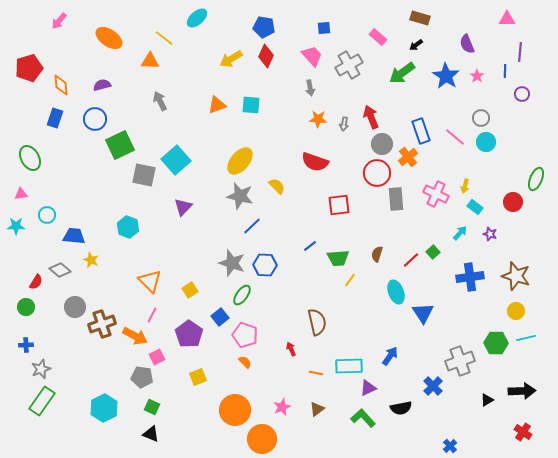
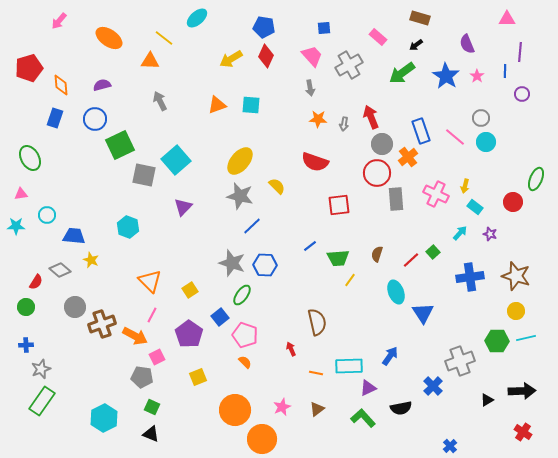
green hexagon at (496, 343): moved 1 px right, 2 px up
cyan hexagon at (104, 408): moved 10 px down
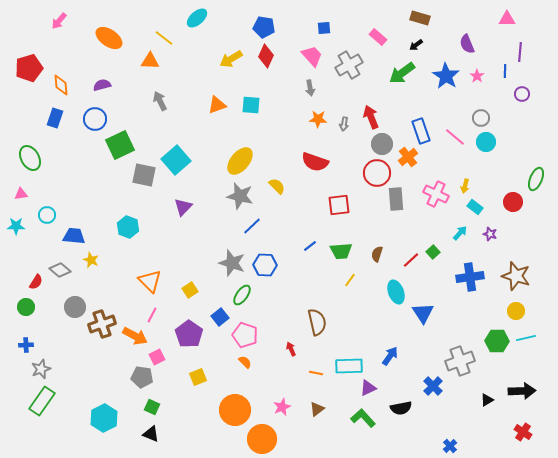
green trapezoid at (338, 258): moved 3 px right, 7 px up
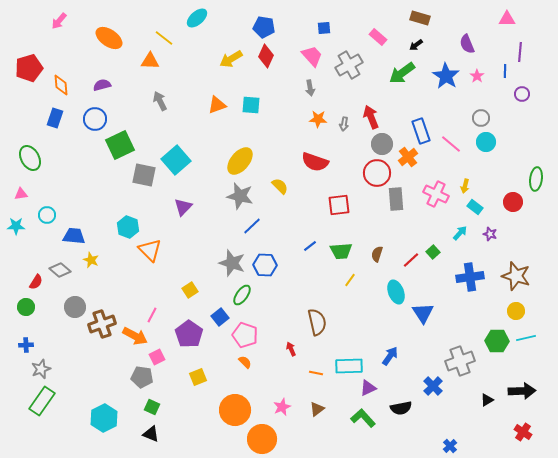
pink line at (455, 137): moved 4 px left, 7 px down
green ellipse at (536, 179): rotated 15 degrees counterclockwise
yellow semicircle at (277, 186): moved 3 px right
orange triangle at (150, 281): moved 31 px up
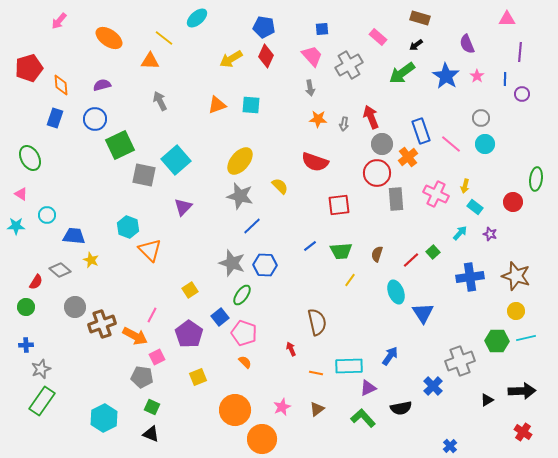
blue square at (324, 28): moved 2 px left, 1 px down
blue line at (505, 71): moved 8 px down
cyan circle at (486, 142): moved 1 px left, 2 px down
pink triangle at (21, 194): rotated 40 degrees clockwise
pink pentagon at (245, 335): moved 1 px left, 2 px up
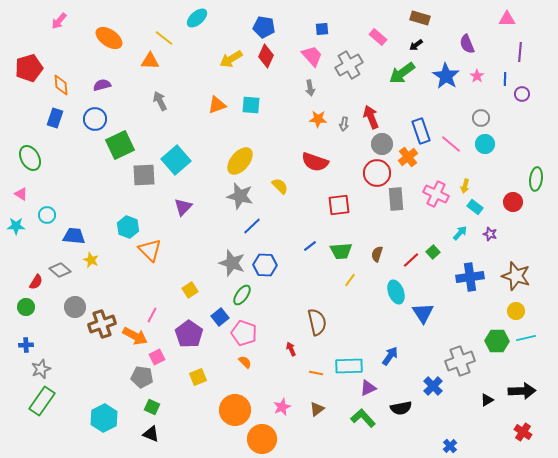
gray square at (144, 175): rotated 15 degrees counterclockwise
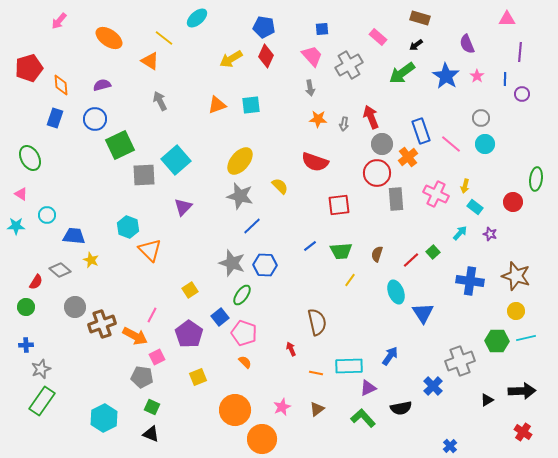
orange triangle at (150, 61): rotated 30 degrees clockwise
cyan square at (251, 105): rotated 12 degrees counterclockwise
blue cross at (470, 277): moved 4 px down; rotated 16 degrees clockwise
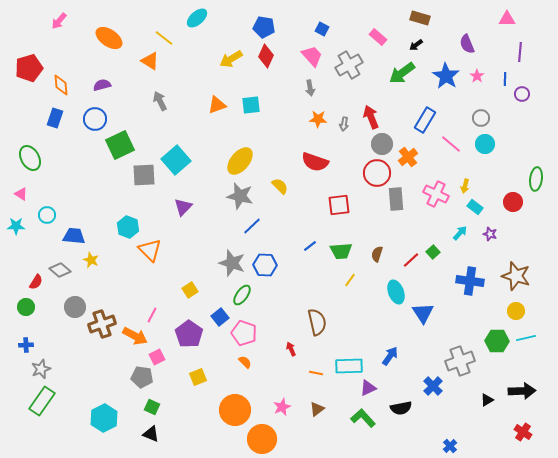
blue square at (322, 29): rotated 32 degrees clockwise
blue rectangle at (421, 131): moved 4 px right, 11 px up; rotated 50 degrees clockwise
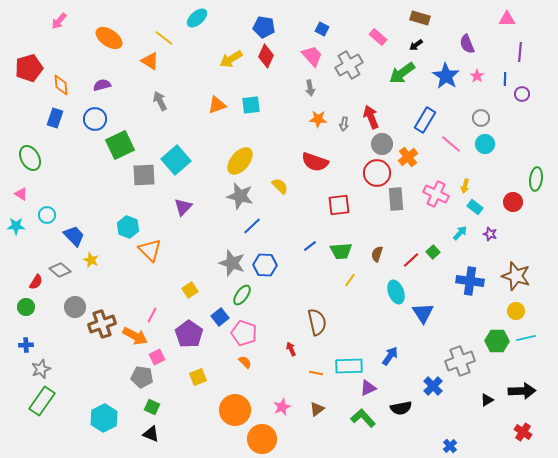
blue trapezoid at (74, 236): rotated 40 degrees clockwise
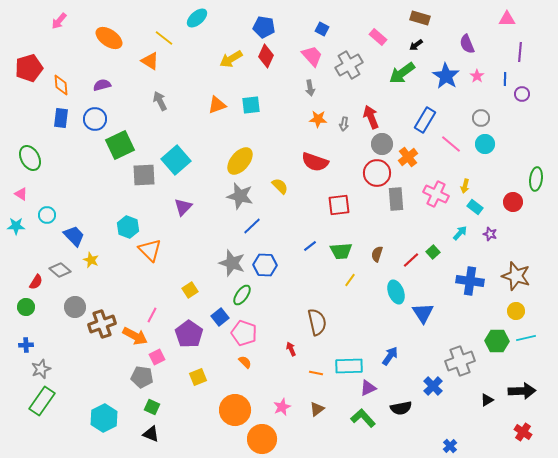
blue rectangle at (55, 118): moved 6 px right; rotated 12 degrees counterclockwise
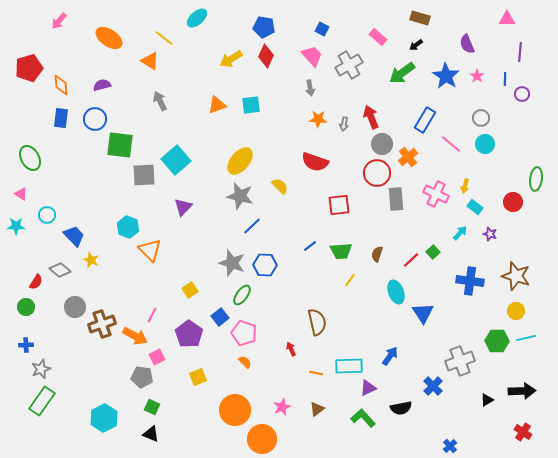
green square at (120, 145): rotated 32 degrees clockwise
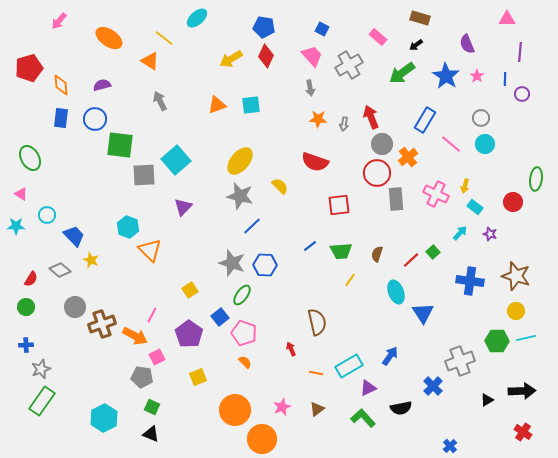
red semicircle at (36, 282): moved 5 px left, 3 px up
cyan rectangle at (349, 366): rotated 28 degrees counterclockwise
